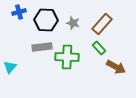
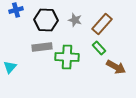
blue cross: moved 3 px left, 2 px up
gray star: moved 2 px right, 3 px up
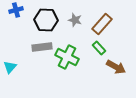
green cross: rotated 25 degrees clockwise
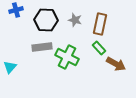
brown rectangle: moved 2 px left; rotated 30 degrees counterclockwise
brown arrow: moved 3 px up
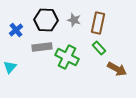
blue cross: moved 20 px down; rotated 24 degrees counterclockwise
gray star: moved 1 px left
brown rectangle: moved 2 px left, 1 px up
brown arrow: moved 1 px right, 5 px down
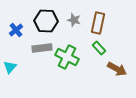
black hexagon: moved 1 px down
gray rectangle: moved 1 px down
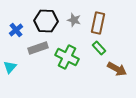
gray rectangle: moved 4 px left; rotated 12 degrees counterclockwise
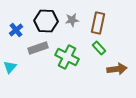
gray star: moved 2 px left; rotated 24 degrees counterclockwise
brown arrow: rotated 36 degrees counterclockwise
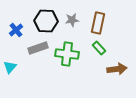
green cross: moved 3 px up; rotated 20 degrees counterclockwise
